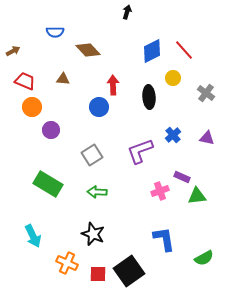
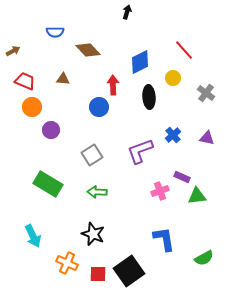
blue diamond: moved 12 px left, 11 px down
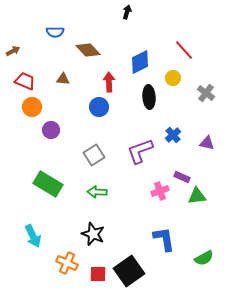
red arrow: moved 4 px left, 3 px up
purple triangle: moved 5 px down
gray square: moved 2 px right
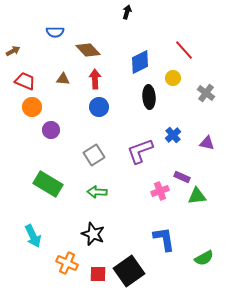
red arrow: moved 14 px left, 3 px up
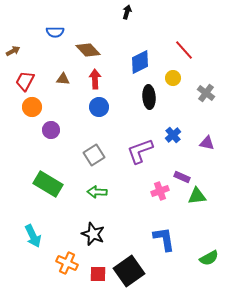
red trapezoid: rotated 85 degrees counterclockwise
green semicircle: moved 5 px right
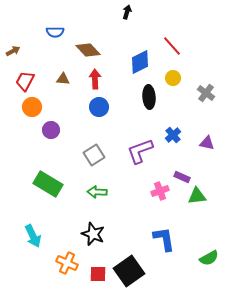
red line: moved 12 px left, 4 px up
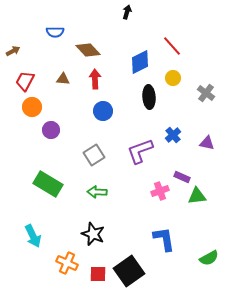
blue circle: moved 4 px right, 4 px down
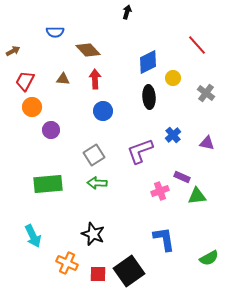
red line: moved 25 px right, 1 px up
blue diamond: moved 8 px right
green rectangle: rotated 36 degrees counterclockwise
green arrow: moved 9 px up
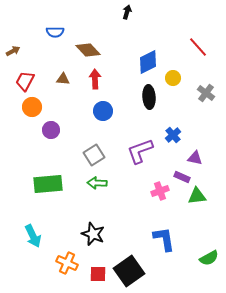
red line: moved 1 px right, 2 px down
purple triangle: moved 12 px left, 15 px down
